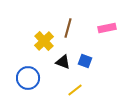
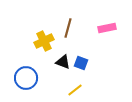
yellow cross: rotated 18 degrees clockwise
blue square: moved 4 px left, 2 px down
blue circle: moved 2 px left
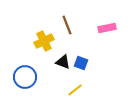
brown line: moved 1 px left, 3 px up; rotated 36 degrees counterclockwise
blue circle: moved 1 px left, 1 px up
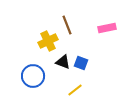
yellow cross: moved 4 px right
blue circle: moved 8 px right, 1 px up
